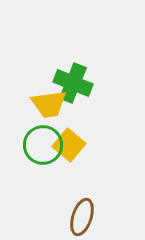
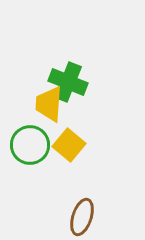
green cross: moved 5 px left, 1 px up
yellow trapezoid: rotated 102 degrees clockwise
green circle: moved 13 px left
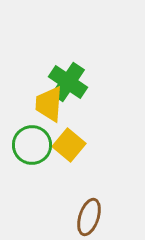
green cross: rotated 12 degrees clockwise
green circle: moved 2 px right
brown ellipse: moved 7 px right
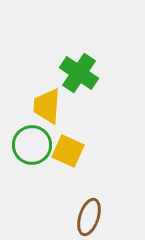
green cross: moved 11 px right, 9 px up
yellow trapezoid: moved 2 px left, 2 px down
yellow square: moved 1 px left, 6 px down; rotated 16 degrees counterclockwise
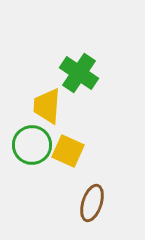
brown ellipse: moved 3 px right, 14 px up
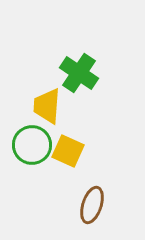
brown ellipse: moved 2 px down
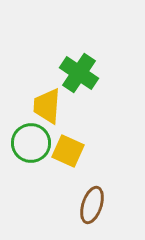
green circle: moved 1 px left, 2 px up
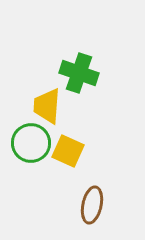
green cross: rotated 15 degrees counterclockwise
brown ellipse: rotated 6 degrees counterclockwise
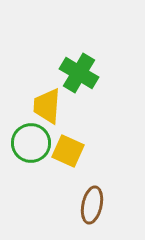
green cross: rotated 12 degrees clockwise
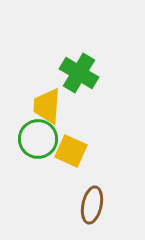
green circle: moved 7 px right, 4 px up
yellow square: moved 3 px right
